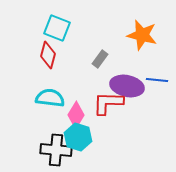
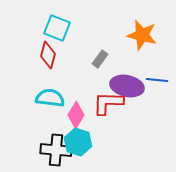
cyan hexagon: moved 5 px down
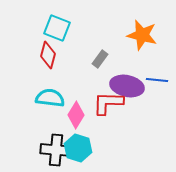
cyan hexagon: moved 6 px down
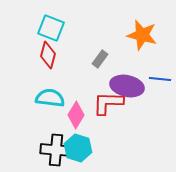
cyan square: moved 6 px left
blue line: moved 3 px right, 1 px up
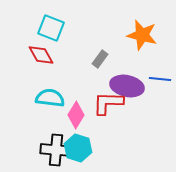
red diamond: moved 7 px left; rotated 44 degrees counterclockwise
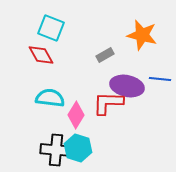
gray rectangle: moved 5 px right, 4 px up; rotated 24 degrees clockwise
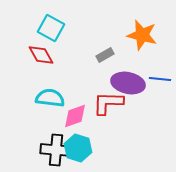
cyan square: rotated 8 degrees clockwise
purple ellipse: moved 1 px right, 3 px up
pink diamond: moved 1 px left, 1 px down; rotated 40 degrees clockwise
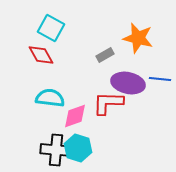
orange star: moved 4 px left, 3 px down
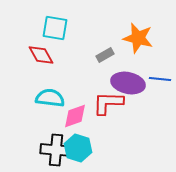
cyan square: moved 4 px right; rotated 20 degrees counterclockwise
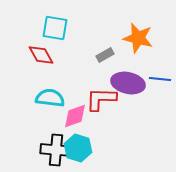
red L-shape: moved 7 px left, 4 px up
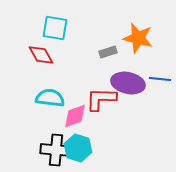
gray rectangle: moved 3 px right, 3 px up; rotated 12 degrees clockwise
